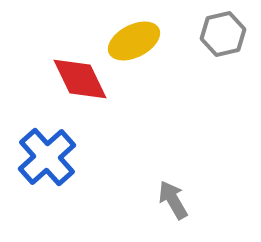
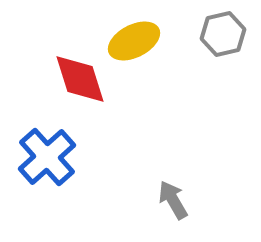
red diamond: rotated 8 degrees clockwise
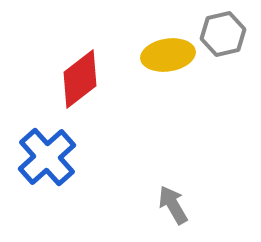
yellow ellipse: moved 34 px right, 14 px down; rotated 18 degrees clockwise
red diamond: rotated 70 degrees clockwise
gray arrow: moved 5 px down
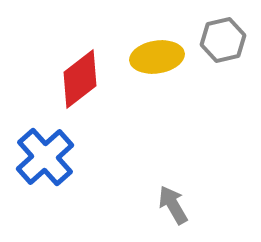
gray hexagon: moved 6 px down
yellow ellipse: moved 11 px left, 2 px down
blue cross: moved 2 px left
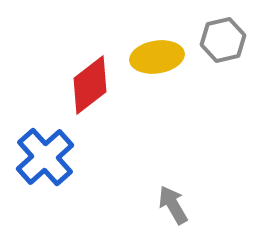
red diamond: moved 10 px right, 6 px down
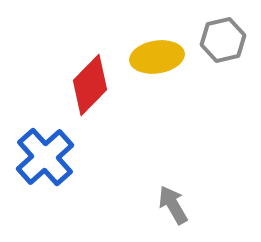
red diamond: rotated 8 degrees counterclockwise
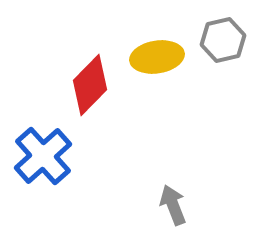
blue cross: moved 2 px left, 1 px up
gray arrow: rotated 9 degrees clockwise
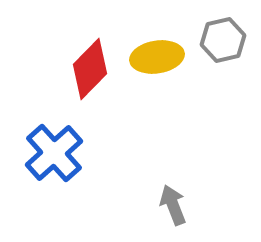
red diamond: moved 16 px up
blue cross: moved 11 px right, 3 px up
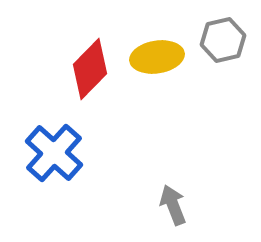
blue cross: rotated 6 degrees counterclockwise
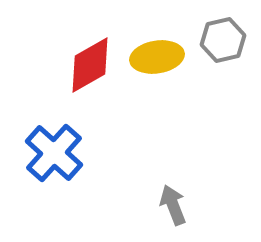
red diamond: moved 4 px up; rotated 16 degrees clockwise
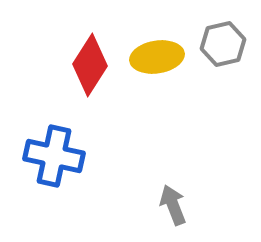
gray hexagon: moved 4 px down
red diamond: rotated 28 degrees counterclockwise
blue cross: moved 3 px down; rotated 30 degrees counterclockwise
